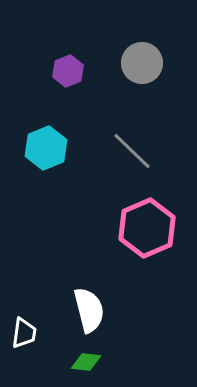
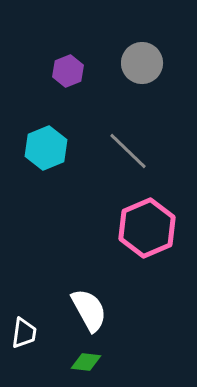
gray line: moved 4 px left
white semicircle: rotated 15 degrees counterclockwise
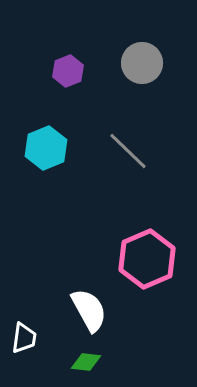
pink hexagon: moved 31 px down
white trapezoid: moved 5 px down
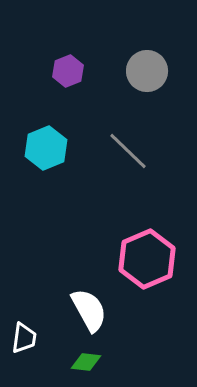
gray circle: moved 5 px right, 8 px down
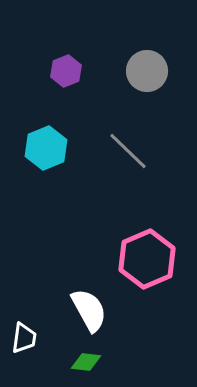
purple hexagon: moved 2 px left
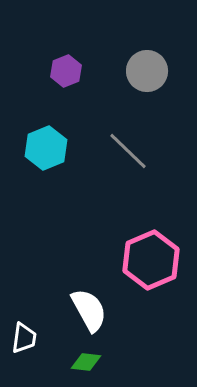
pink hexagon: moved 4 px right, 1 px down
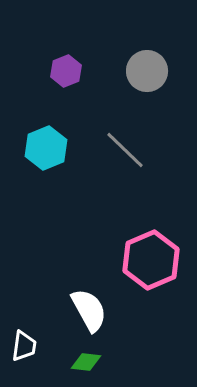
gray line: moved 3 px left, 1 px up
white trapezoid: moved 8 px down
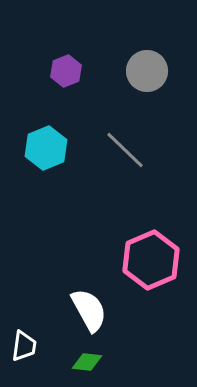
green diamond: moved 1 px right
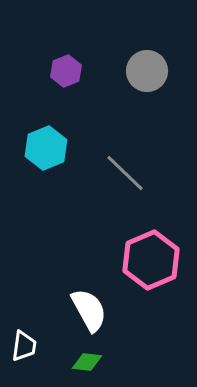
gray line: moved 23 px down
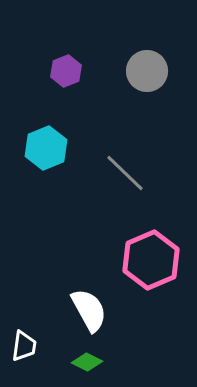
green diamond: rotated 20 degrees clockwise
